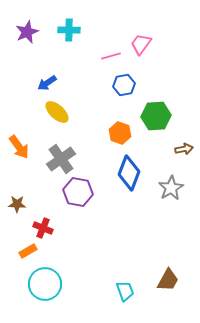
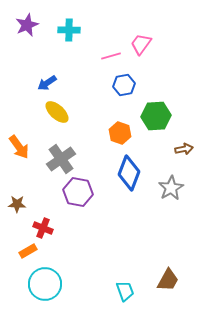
purple star: moved 7 px up
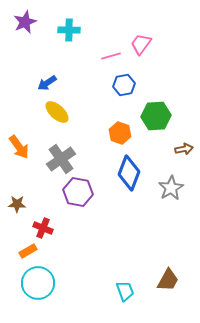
purple star: moved 2 px left, 3 px up
cyan circle: moved 7 px left, 1 px up
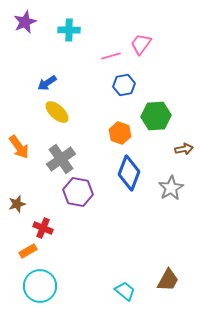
brown star: rotated 18 degrees counterclockwise
cyan circle: moved 2 px right, 3 px down
cyan trapezoid: rotated 30 degrees counterclockwise
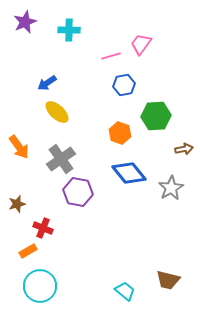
blue diamond: rotated 60 degrees counterclockwise
brown trapezoid: rotated 75 degrees clockwise
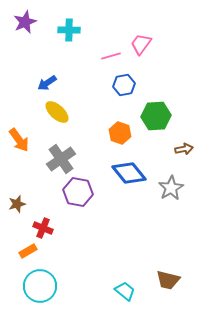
orange arrow: moved 7 px up
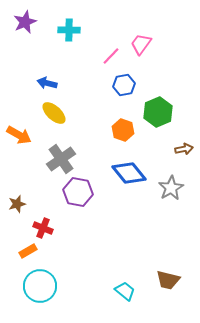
pink line: rotated 30 degrees counterclockwise
blue arrow: rotated 48 degrees clockwise
yellow ellipse: moved 3 px left, 1 px down
green hexagon: moved 2 px right, 4 px up; rotated 20 degrees counterclockwise
orange hexagon: moved 3 px right, 3 px up
orange arrow: moved 5 px up; rotated 25 degrees counterclockwise
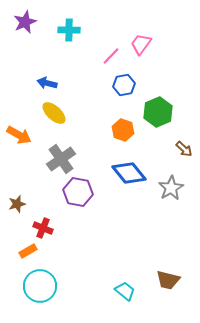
brown arrow: rotated 54 degrees clockwise
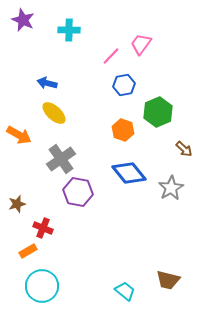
purple star: moved 2 px left, 2 px up; rotated 25 degrees counterclockwise
cyan circle: moved 2 px right
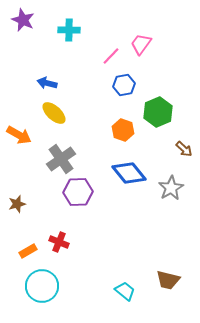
purple hexagon: rotated 12 degrees counterclockwise
red cross: moved 16 px right, 14 px down
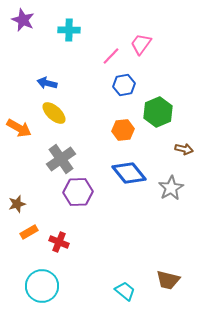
orange hexagon: rotated 25 degrees counterclockwise
orange arrow: moved 7 px up
brown arrow: rotated 30 degrees counterclockwise
orange rectangle: moved 1 px right, 19 px up
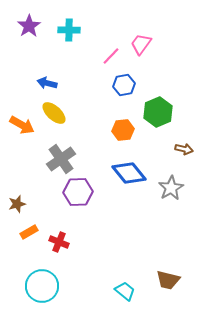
purple star: moved 6 px right, 6 px down; rotated 15 degrees clockwise
orange arrow: moved 3 px right, 3 px up
